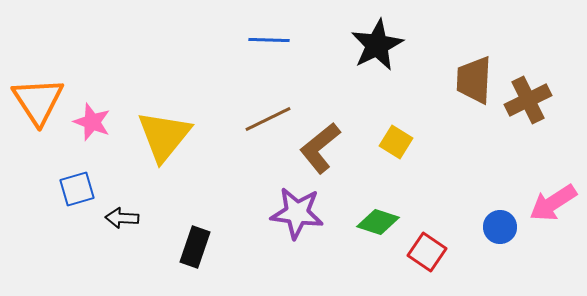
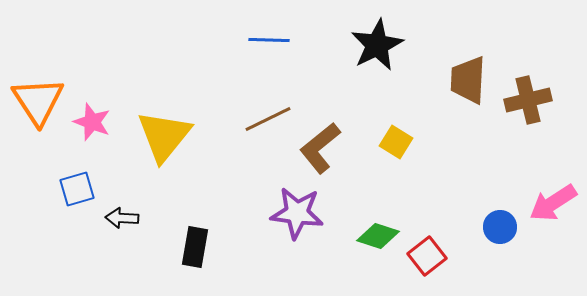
brown trapezoid: moved 6 px left
brown cross: rotated 12 degrees clockwise
green diamond: moved 14 px down
black rectangle: rotated 9 degrees counterclockwise
red square: moved 4 px down; rotated 18 degrees clockwise
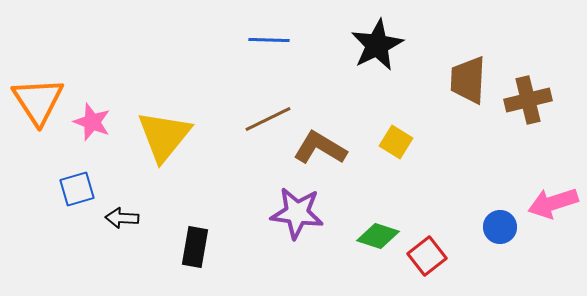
brown L-shape: rotated 70 degrees clockwise
pink arrow: rotated 15 degrees clockwise
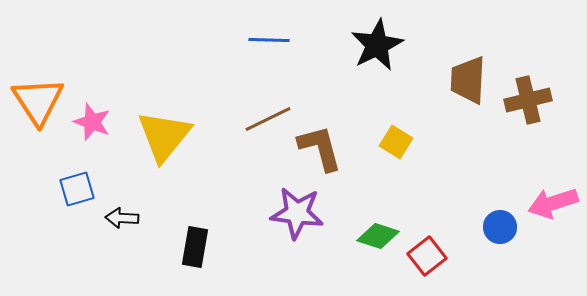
brown L-shape: rotated 44 degrees clockwise
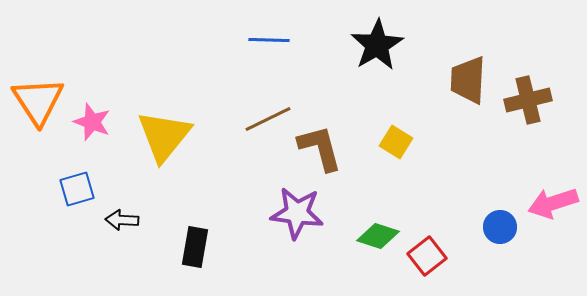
black star: rotated 4 degrees counterclockwise
black arrow: moved 2 px down
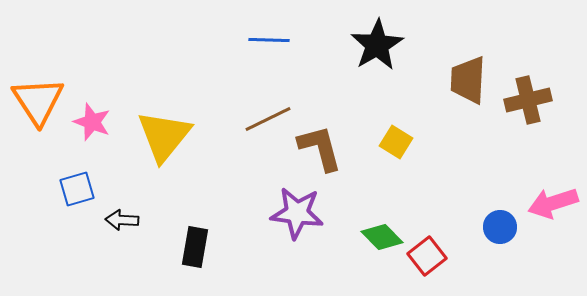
green diamond: moved 4 px right, 1 px down; rotated 27 degrees clockwise
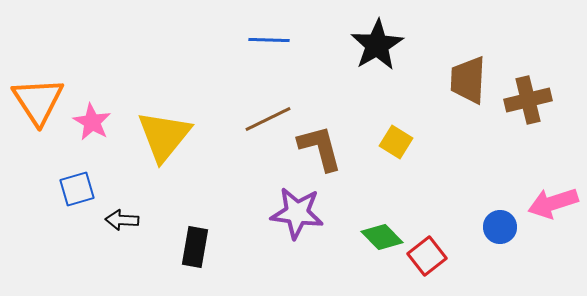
pink star: rotated 9 degrees clockwise
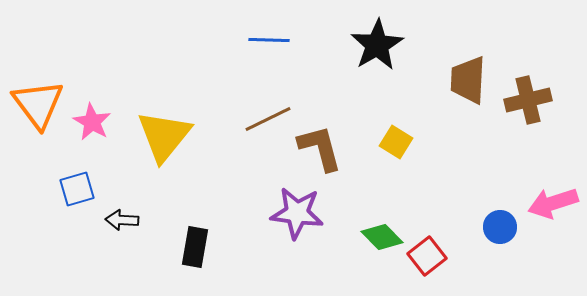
orange triangle: moved 3 px down; rotated 4 degrees counterclockwise
